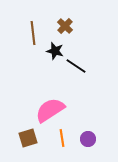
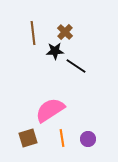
brown cross: moved 6 px down
black star: rotated 18 degrees counterclockwise
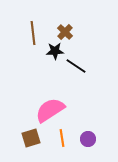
brown square: moved 3 px right
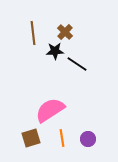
black line: moved 1 px right, 2 px up
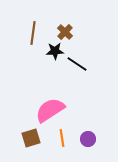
brown line: rotated 15 degrees clockwise
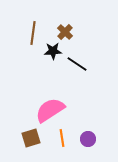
black star: moved 2 px left
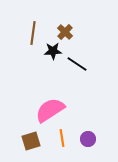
brown square: moved 3 px down
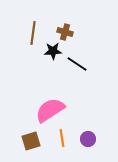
brown cross: rotated 28 degrees counterclockwise
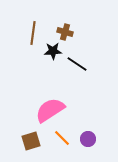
orange line: rotated 36 degrees counterclockwise
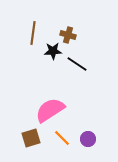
brown cross: moved 3 px right, 3 px down
brown square: moved 3 px up
